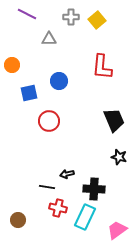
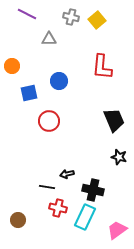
gray cross: rotated 14 degrees clockwise
orange circle: moved 1 px down
black cross: moved 1 px left, 1 px down; rotated 10 degrees clockwise
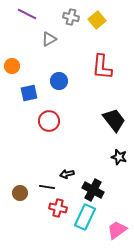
gray triangle: rotated 28 degrees counterclockwise
black trapezoid: rotated 15 degrees counterclockwise
black cross: rotated 15 degrees clockwise
brown circle: moved 2 px right, 27 px up
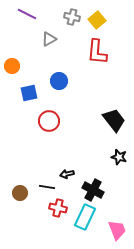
gray cross: moved 1 px right
red L-shape: moved 5 px left, 15 px up
pink trapezoid: rotated 105 degrees clockwise
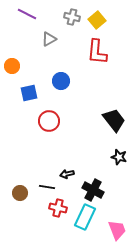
blue circle: moved 2 px right
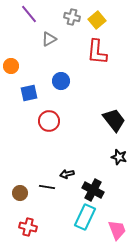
purple line: moved 2 px right; rotated 24 degrees clockwise
orange circle: moved 1 px left
red cross: moved 30 px left, 19 px down
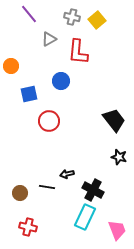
red L-shape: moved 19 px left
blue square: moved 1 px down
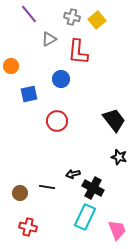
blue circle: moved 2 px up
red circle: moved 8 px right
black arrow: moved 6 px right
black cross: moved 2 px up
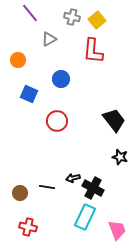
purple line: moved 1 px right, 1 px up
red L-shape: moved 15 px right, 1 px up
orange circle: moved 7 px right, 6 px up
blue square: rotated 36 degrees clockwise
black star: moved 1 px right
black arrow: moved 4 px down
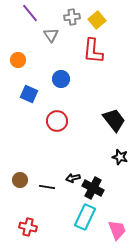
gray cross: rotated 21 degrees counterclockwise
gray triangle: moved 2 px right, 4 px up; rotated 35 degrees counterclockwise
brown circle: moved 13 px up
